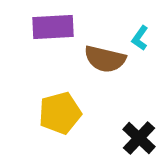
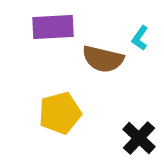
brown semicircle: moved 2 px left
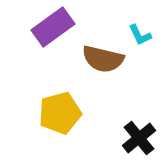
purple rectangle: rotated 33 degrees counterclockwise
cyan L-shape: moved 3 px up; rotated 60 degrees counterclockwise
black cross: rotated 8 degrees clockwise
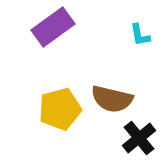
cyan L-shape: rotated 15 degrees clockwise
brown semicircle: moved 9 px right, 40 px down
yellow pentagon: moved 4 px up
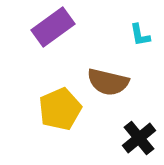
brown semicircle: moved 4 px left, 17 px up
yellow pentagon: rotated 9 degrees counterclockwise
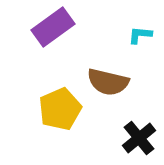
cyan L-shape: rotated 105 degrees clockwise
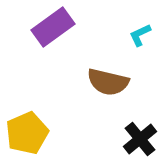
cyan L-shape: rotated 30 degrees counterclockwise
yellow pentagon: moved 33 px left, 24 px down
black cross: moved 1 px right, 1 px down
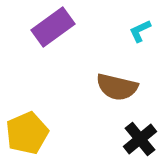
cyan L-shape: moved 4 px up
brown semicircle: moved 9 px right, 5 px down
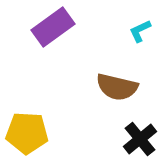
yellow pentagon: rotated 27 degrees clockwise
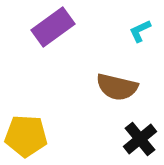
yellow pentagon: moved 1 px left, 3 px down
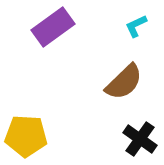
cyan L-shape: moved 4 px left, 5 px up
brown semicircle: moved 7 px right, 5 px up; rotated 57 degrees counterclockwise
black cross: rotated 16 degrees counterclockwise
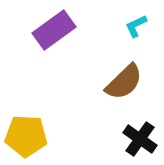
purple rectangle: moved 1 px right, 3 px down
